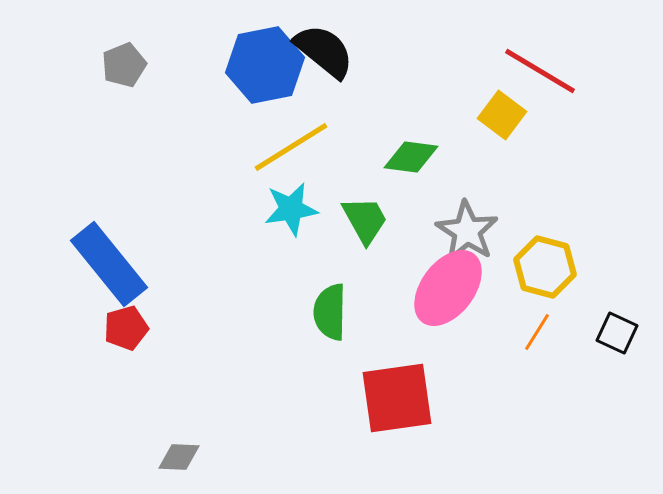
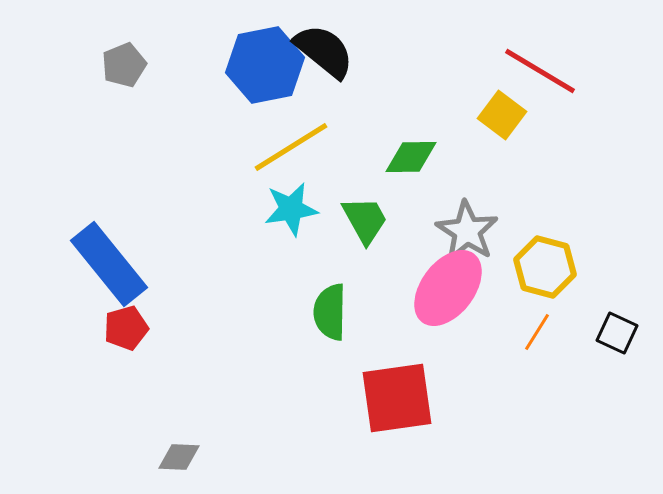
green diamond: rotated 8 degrees counterclockwise
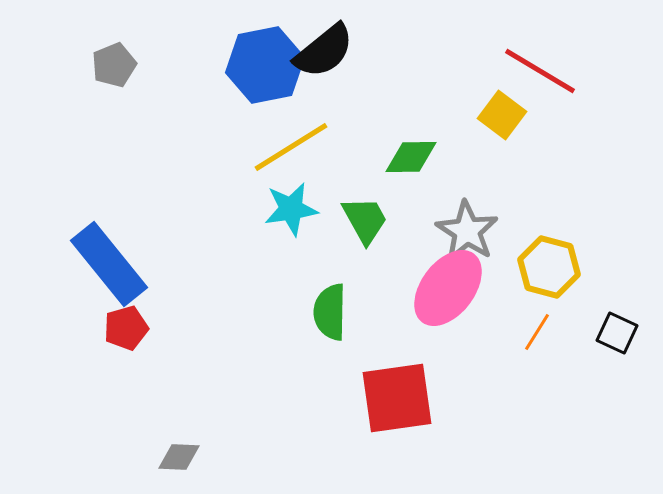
black semicircle: rotated 102 degrees clockwise
gray pentagon: moved 10 px left
yellow hexagon: moved 4 px right
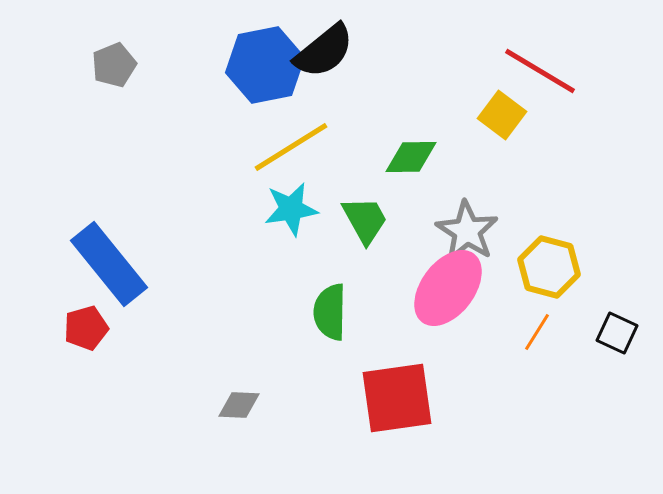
red pentagon: moved 40 px left
gray diamond: moved 60 px right, 52 px up
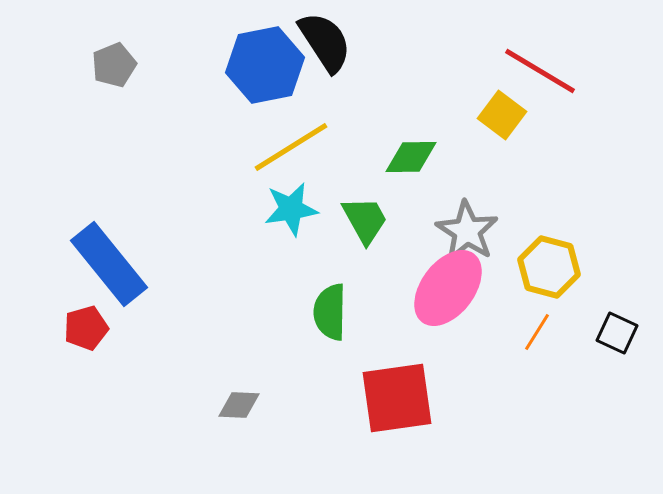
black semicircle: moved 1 px right, 9 px up; rotated 84 degrees counterclockwise
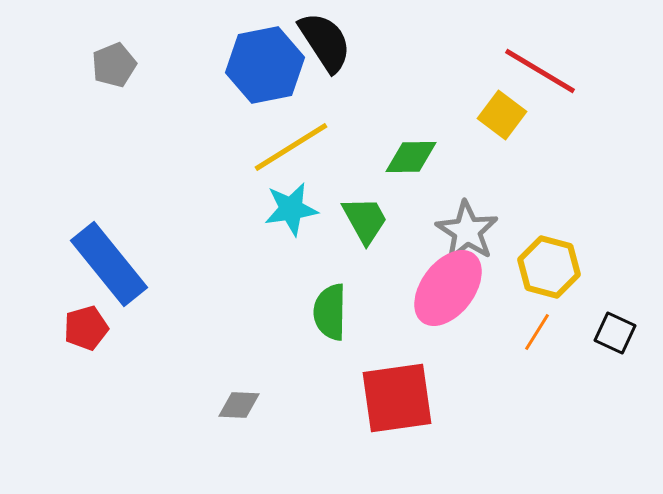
black square: moved 2 px left
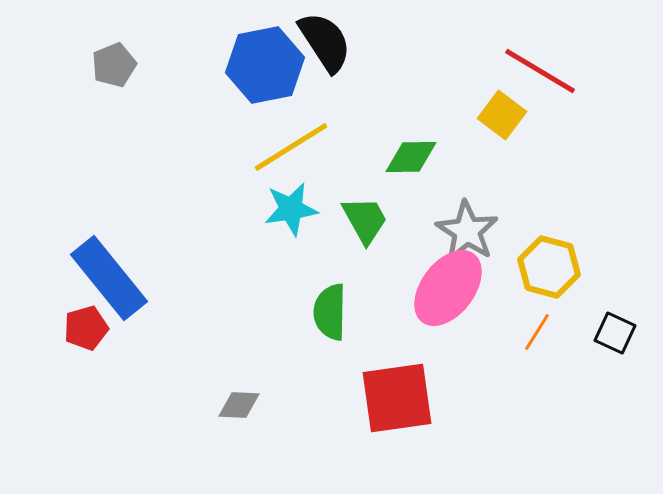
blue rectangle: moved 14 px down
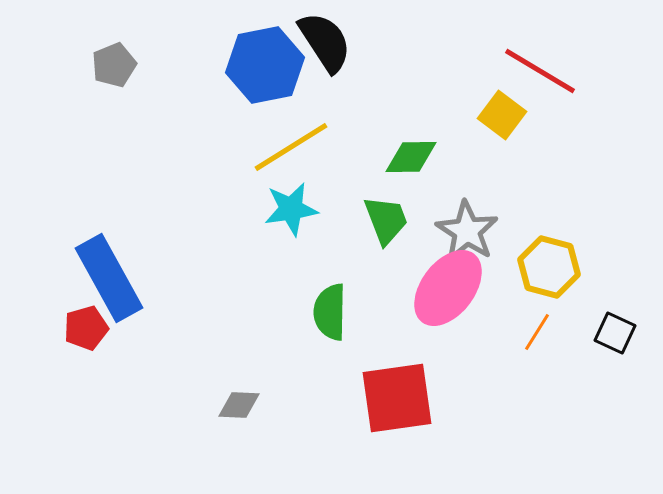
green trapezoid: moved 21 px right; rotated 8 degrees clockwise
blue rectangle: rotated 10 degrees clockwise
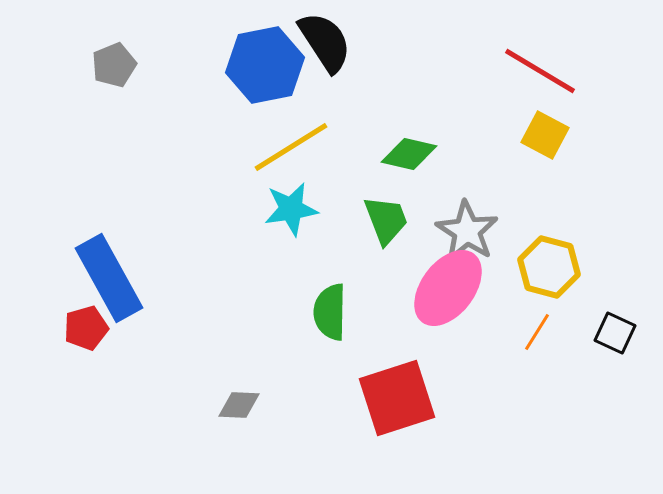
yellow square: moved 43 px right, 20 px down; rotated 9 degrees counterclockwise
green diamond: moved 2 px left, 3 px up; rotated 14 degrees clockwise
red square: rotated 10 degrees counterclockwise
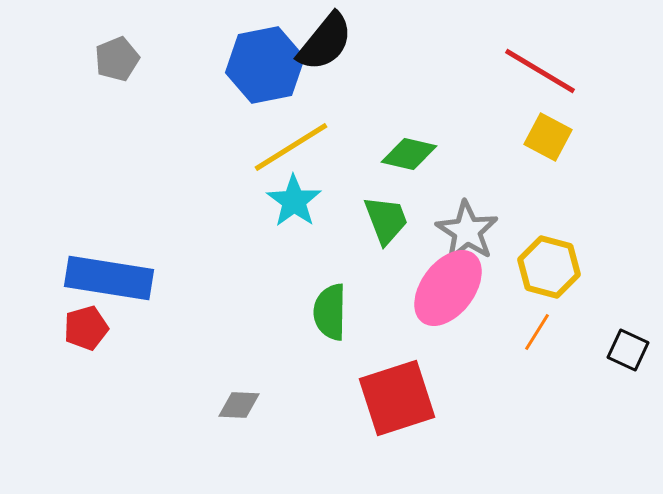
black semicircle: rotated 72 degrees clockwise
gray pentagon: moved 3 px right, 6 px up
yellow square: moved 3 px right, 2 px down
cyan star: moved 3 px right, 8 px up; rotated 28 degrees counterclockwise
blue rectangle: rotated 52 degrees counterclockwise
black square: moved 13 px right, 17 px down
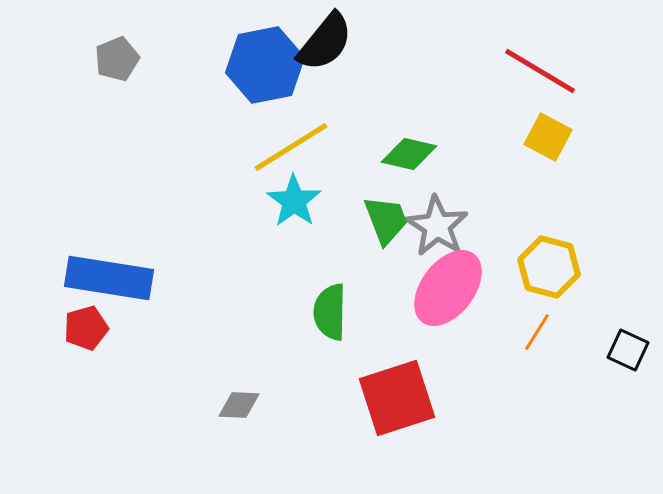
gray star: moved 30 px left, 5 px up
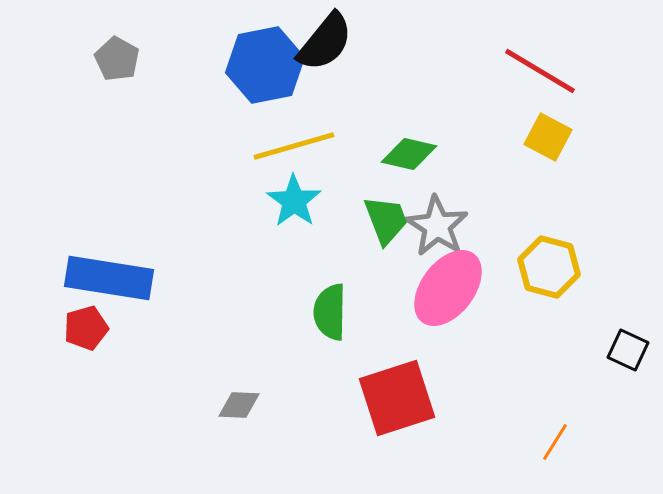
gray pentagon: rotated 21 degrees counterclockwise
yellow line: moved 3 px right, 1 px up; rotated 16 degrees clockwise
orange line: moved 18 px right, 110 px down
